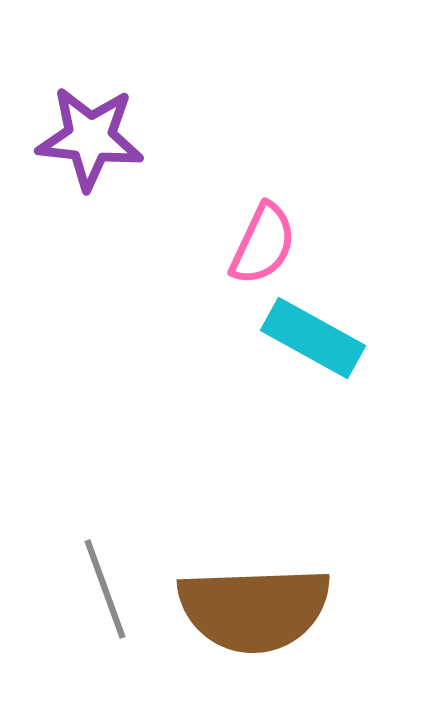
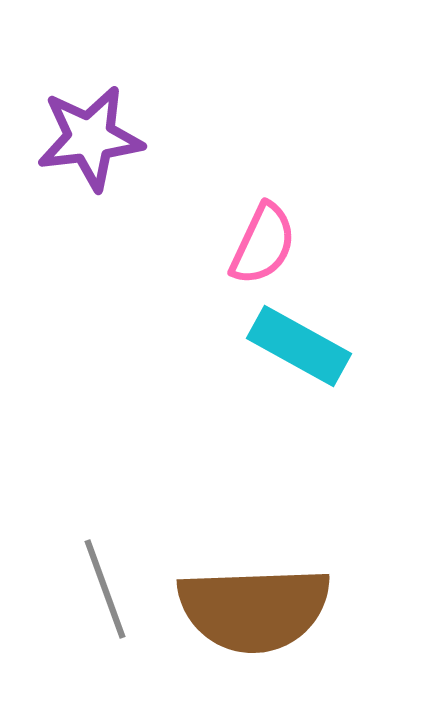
purple star: rotated 13 degrees counterclockwise
cyan rectangle: moved 14 px left, 8 px down
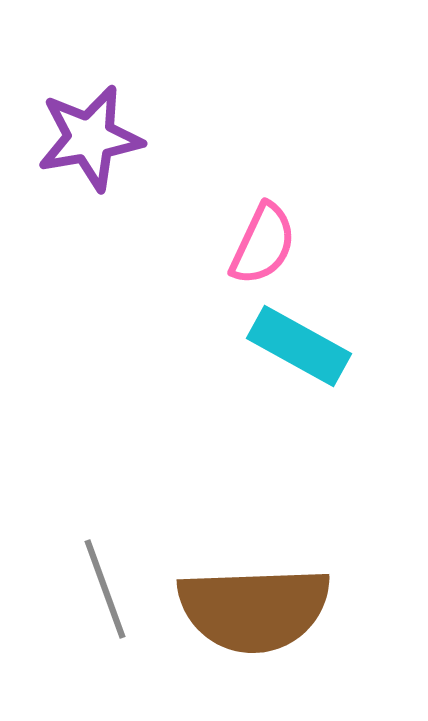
purple star: rotated 3 degrees counterclockwise
